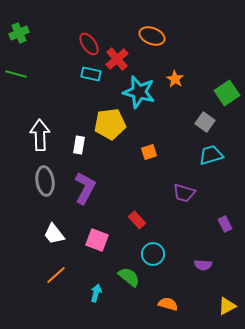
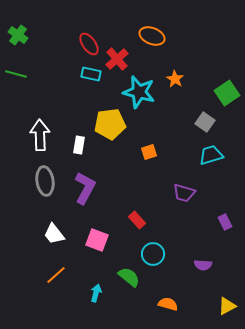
green cross: moved 1 px left, 2 px down; rotated 30 degrees counterclockwise
purple rectangle: moved 2 px up
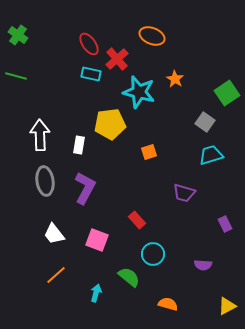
green line: moved 2 px down
purple rectangle: moved 2 px down
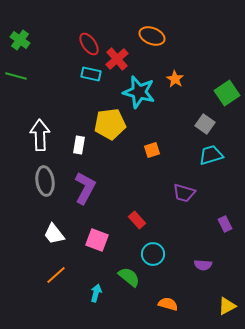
green cross: moved 2 px right, 5 px down
gray square: moved 2 px down
orange square: moved 3 px right, 2 px up
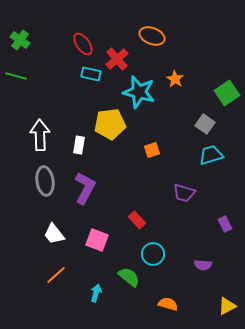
red ellipse: moved 6 px left
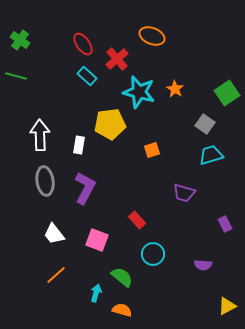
cyan rectangle: moved 4 px left, 2 px down; rotated 30 degrees clockwise
orange star: moved 10 px down
green semicircle: moved 7 px left
orange semicircle: moved 46 px left, 6 px down
